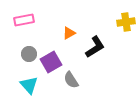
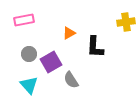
black L-shape: rotated 125 degrees clockwise
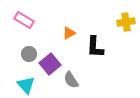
pink rectangle: rotated 42 degrees clockwise
purple square: moved 1 px left, 2 px down; rotated 10 degrees counterclockwise
cyan triangle: moved 3 px left
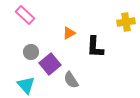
pink rectangle: moved 1 px right, 5 px up; rotated 12 degrees clockwise
gray circle: moved 2 px right, 2 px up
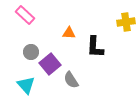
orange triangle: rotated 32 degrees clockwise
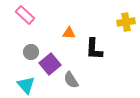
black L-shape: moved 1 px left, 2 px down
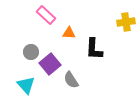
pink rectangle: moved 21 px right
